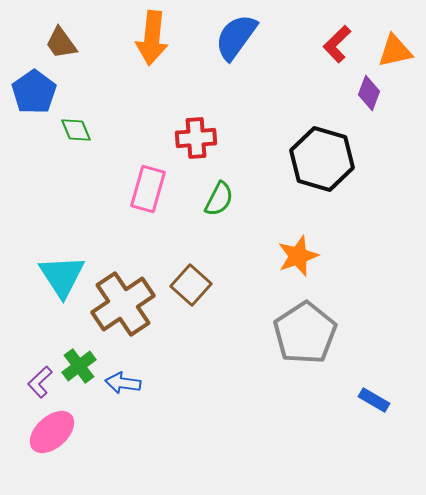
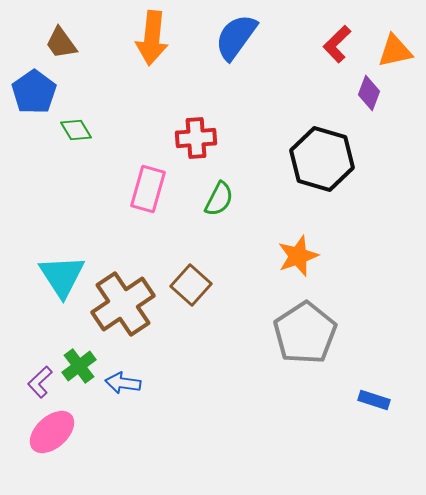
green diamond: rotated 8 degrees counterclockwise
blue rectangle: rotated 12 degrees counterclockwise
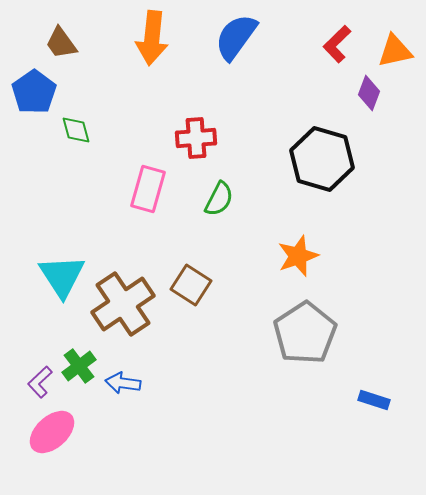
green diamond: rotated 16 degrees clockwise
brown square: rotated 9 degrees counterclockwise
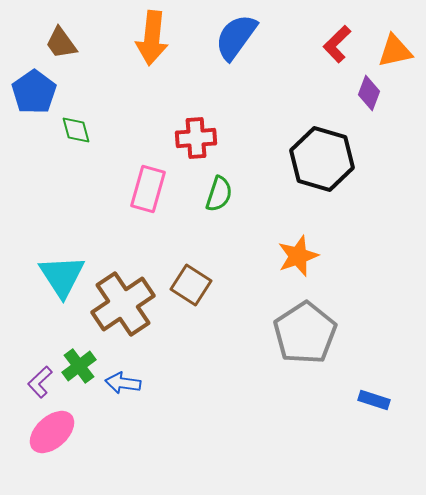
green semicircle: moved 5 px up; rotated 9 degrees counterclockwise
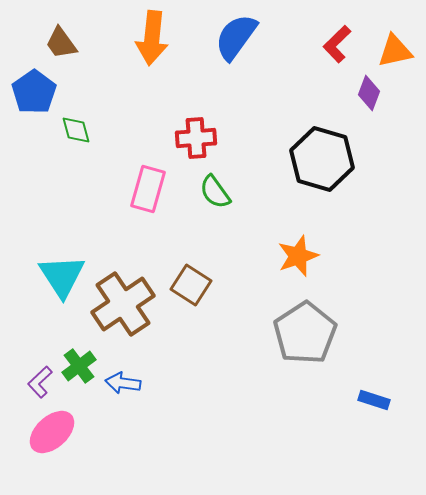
green semicircle: moved 4 px left, 2 px up; rotated 126 degrees clockwise
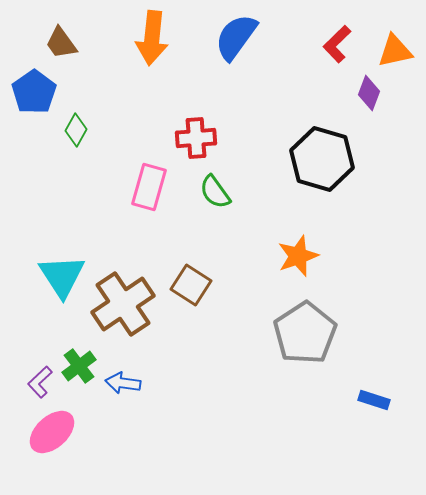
green diamond: rotated 44 degrees clockwise
pink rectangle: moved 1 px right, 2 px up
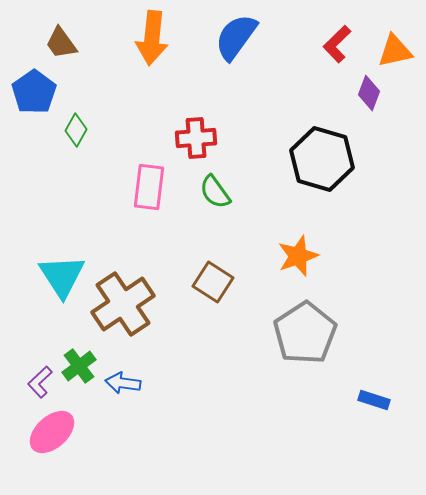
pink rectangle: rotated 9 degrees counterclockwise
brown square: moved 22 px right, 3 px up
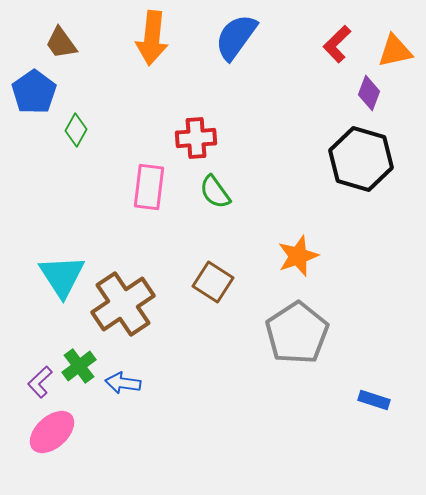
black hexagon: moved 39 px right
gray pentagon: moved 8 px left
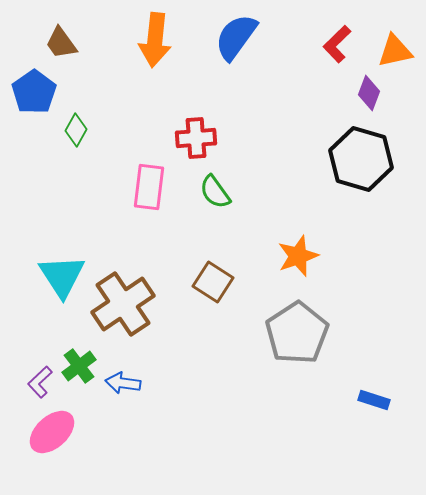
orange arrow: moved 3 px right, 2 px down
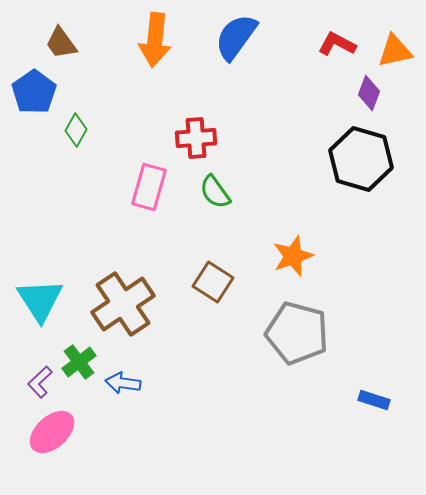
red L-shape: rotated 72 degrees clockwise
pink rectangle: rotated 9 degrees clockwise
orange star: moved 5 px left
cyan triangle: moved 22 px left, 24 px down
gray pentagon: rotated 24 degrees counterclockwise
green cross: moved 4 px up
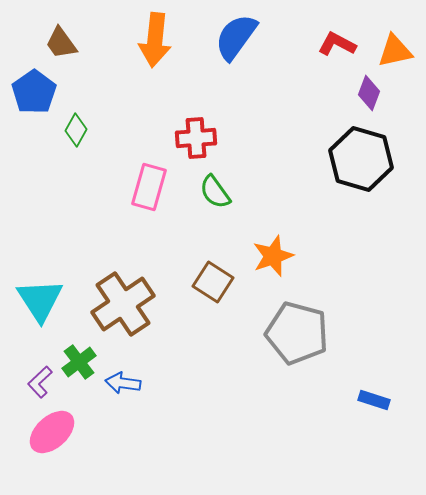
orange star: moved 20 px left
